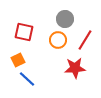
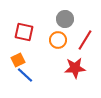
blue line: moved 2 px left, 4 px up
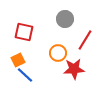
orange circle: moved 13 px down
red star: moved 1 px left, 1 px down
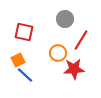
red line: moved 4 px left
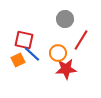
red square: moved 8 px down
red star: moved 8 px left
blue line: moved 7 px right, 21 px up
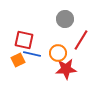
blue line: rotated 30 degrees counterclockwise
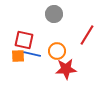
gray circle: moved 11 px left, 5 px up
red line: moved 6 px right, 5 px up
orange circle: moved 1 px left, 2 px up
orange square: moved 4 px up; rotated 24 degrees clockwise
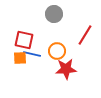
red line: moved 2 px left
orange square: moved 2 px right, 2 px down
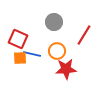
gray circle: moved 8 px down
red line: moved 1 px left
red square: moved 6 px left, 1 px up; rotated 12 degrees clockwise
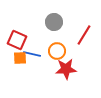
red square: moved 1 px left, 1 px down
